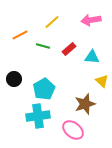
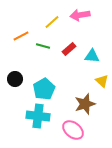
pink arrow: moved 11 px left, 5 px up
orange line: moved 1 px right, 1 px down
cyan triangle: moved 1 px up
black circle: moved 1 px right
cyan cross: rotated 15 degrees clockwise
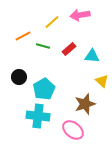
orange line: moved 2 px right
black circle: moved 4 px right, 2 px up
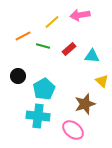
black circle: moved 1 px left, 1 px up
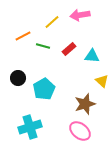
black circle: moved 2 px down
cyan cross: moved 8 px left, 11 px down; rotated 25 degrees counterclockwise
pink ellipse: moved 7 px right, 1 px down
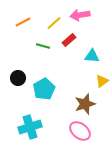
yellow line: moved 2 px right, 1 px down
orange line: moved 14 px up
red rectangle: moved 9 px up
yellow triangle: rotated 40 degrees clockwise
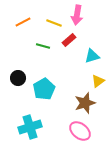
pink arrow: moved 3 px left; rotated 72 degrees counterclockwise
yellow line: rotated 63 degrees clockwise
cyan triangle: rotated 21 degrees counterclockwise
yellow triangle: moved 4 px left
brown star: moved 1 px up
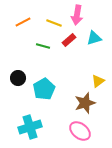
cyan triangle: moved 2 px right, 18 px up
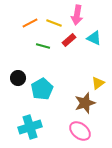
orange line: moved 7 px right, 1 px down
cyan triangle: rotated 42 degrees clockwise
yellow triangle: moved 2 px down
cyan pentagon: moved 2 px left
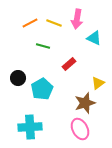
pink arrow: moved 4 px down
red rectangle: moved 24 px down
cyan cross: rotated 15 degrees clockwise
pink ellipse: moved 2 px up; rotated 25 degrees clockwise
